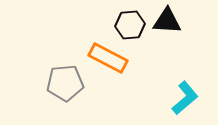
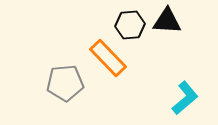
orange rectangle: rotated 18 degrees clockwise
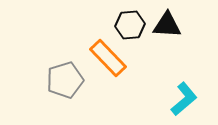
black triangle: moved 4 px down
gray pentagon: moved 3 px up; rotated 12 degrees counterclockwise
cyan L-shape: moved 1 px left, 1 px down
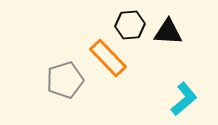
black triangle: moved 1 px right, 7 px down
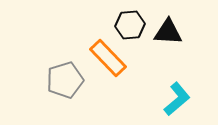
cyan L-shape: moved 7 px left
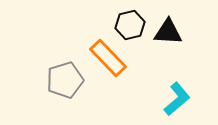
black hexagon: rotated 8 degrees counterclockwise
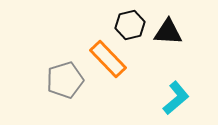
orange rectangle: moved 1 px down
cyan L-shape: moved 1 px left, 1 px up
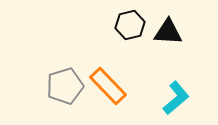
orange rectangle: moved 27 px down
gray pentagon: moved 6 px down
